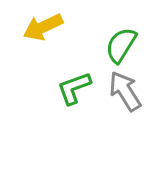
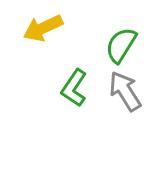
yellow arrow: moved 1 px down
green L-shape: rotated 36 degrees counterclockwise
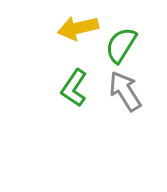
yellow arrow: moved 35 px right; rotated 12 degrees clockwise
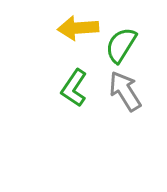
yellow arrow: rotated 9 degrees clockwise
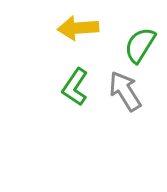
green semicircle: moved 19 px right
green L-shape: moved 1 px right, 1 px up
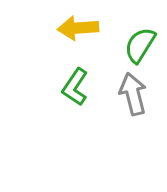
gray arrow: moved 8 px right, 3 px down; rotated 18 degrees clockwise
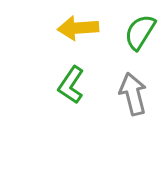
green semicircle: moved 13 px up
green L-shape: moved 4 px left, 2 px up
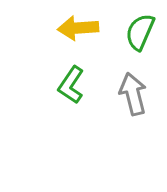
green semicircle: rotated 9 degrees counterclockwise
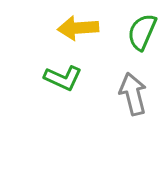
green semicircle: moved 2 px right
green L-shape: moved 8 px left, 7 px up; rotated 99 degrees counterclockwise
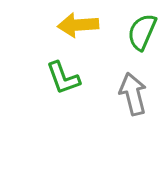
yellow arrow: moved 3 px up
green L-shape: rotated 45 degrees clockwise
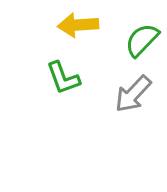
green semicircle: moved 8 px down; rotated 21 degrees clockwise
gray arrow: rotated 123 degrees counterclockwise
